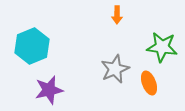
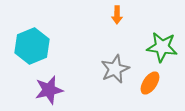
orange ellipse: moved 1 px right; rotated 55 degrees clockwise
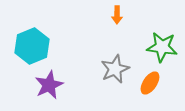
purple star: moved 5 px up; rotated 12 degrees counterclockwise
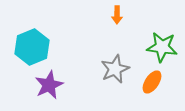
cyan hexagon: moved 1 px down
orange ellipse: moved 2 px right, 1 px up
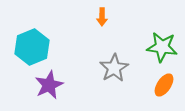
orange arrow: moved 15 px left, 2 px down
gray star: moved 1 px left, 1 px up; rotated 8 degrees counterclockwise
orange ellipse: moved 12 px right, 3 px down
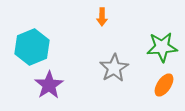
green star: rotated 12 degrees counterclockwise
purple star: rotated 8 degrees counterclockwise
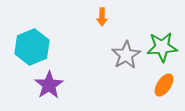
gray star: moved 12 px right, 13 px up
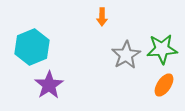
green star: moved 2 px down
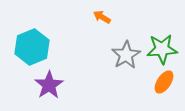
orange arrow: rotated 120 degrees clockwise
orange ellipse: moved 3 px up
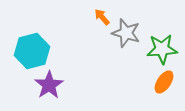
orange arrow: rotated 18 degrees clockwise
cyan hexagon: moved 4 px down; rotated 8 degrees clockwise
gray star: moved 22 px up; rotated 24 degrees counterclockwise
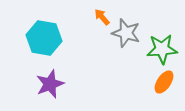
cyan hexagon: moved 12 px right, 13 px up; rotated 24 degrees clockwise
purple star: moved 1 px right, 1 px up; rotated 12 degrees clockwise
